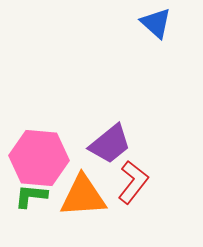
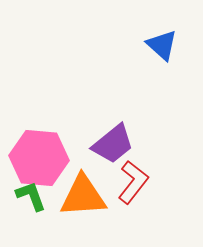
blue triangle: moved 6 px right, 22 px down
purple trapezoid: moved 3 px right
green L-shape: rotated 64 degrees clockwise
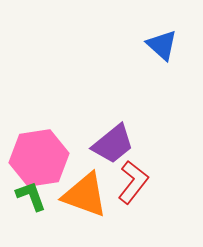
pink hexagon: rotated 14 degrees counterclockwise
orange triangle: moved 2 px right, 1 px up; rotated 24 degrees clockwise
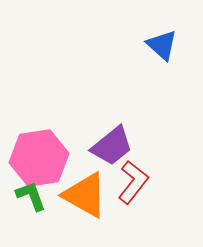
purple trapezoid: moved 1 px left, 2 px down
orange triangle: rotated 9 degrees clockwise
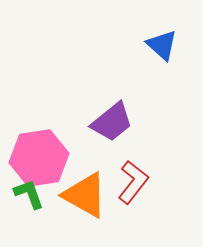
purple trapezoid: moved 24 px up
green L-shape: moved 2 px left, 2 px up
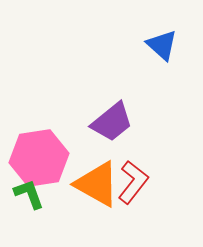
orange triangle: moved 12 px right, 11 px up
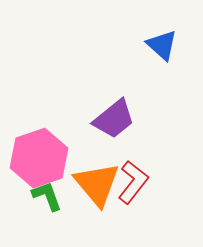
purple trapezoid: moved 2 px right, 3 px up
pink hexagon: rotated 10 degrees counterclockwise
orange triangle: rotated 21 degrees clockwise
green L-shape: moved 18 px right, 2 px down
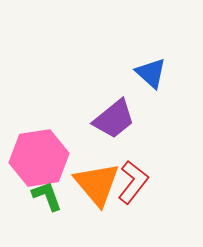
blue triangle: moved 11 px left, 28 px down
pink hexagon: rotated 10 degrees clockwise
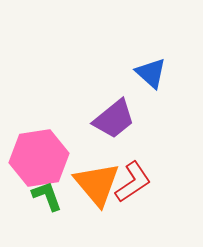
red L-shape: rotated 18 degrees clockwise
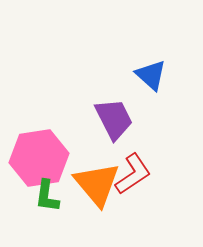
blue triangle: moved 2 px down
purple trapezoid: rotated 78 degrees counterclockwise
red L-shape: moved 8 px up
green L-shape: rotated 152 degrees counterclockwise
